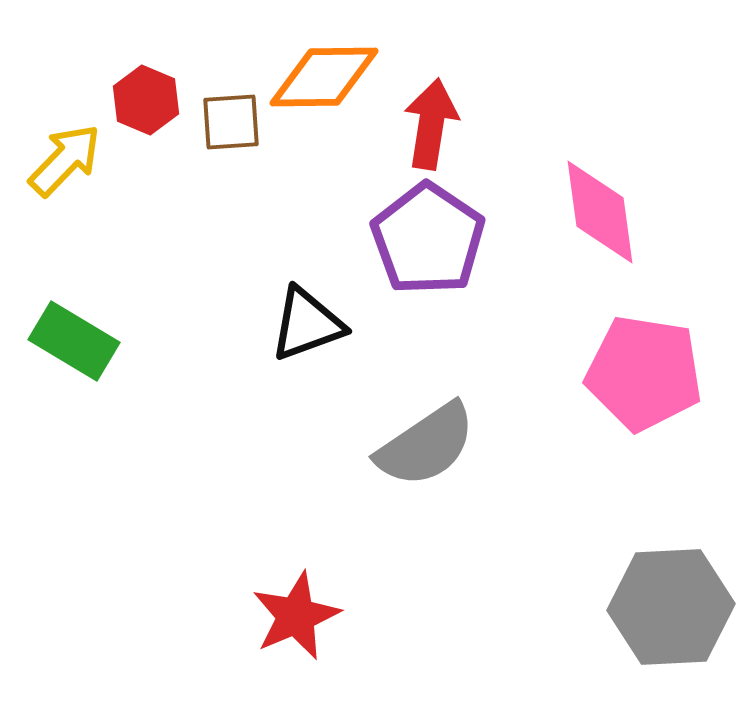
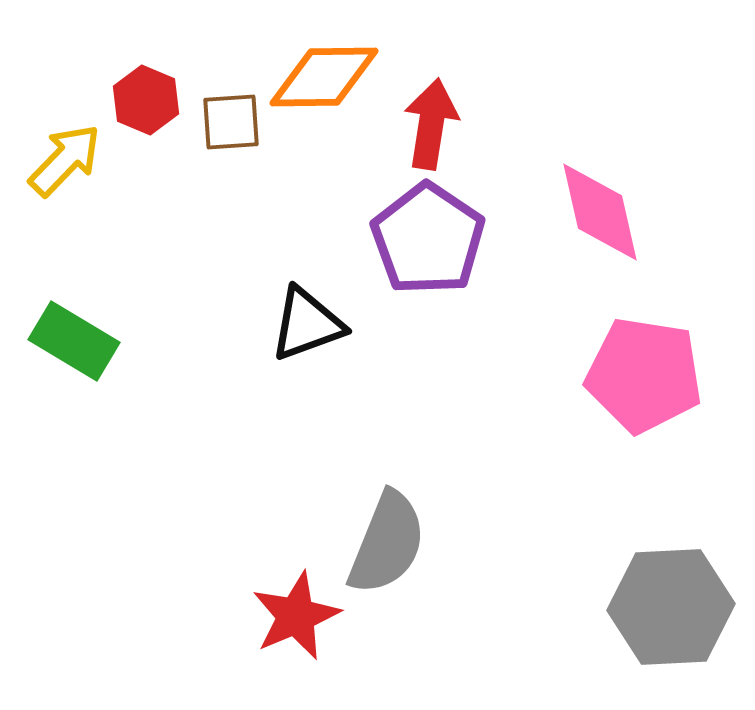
pink diamond: rotated 5 degrees counterclockwise
pink pentagon: moved 2 px down
gray semicircle: moved 39 px left, 98 px down; rotated 34 degrees counterclockwise
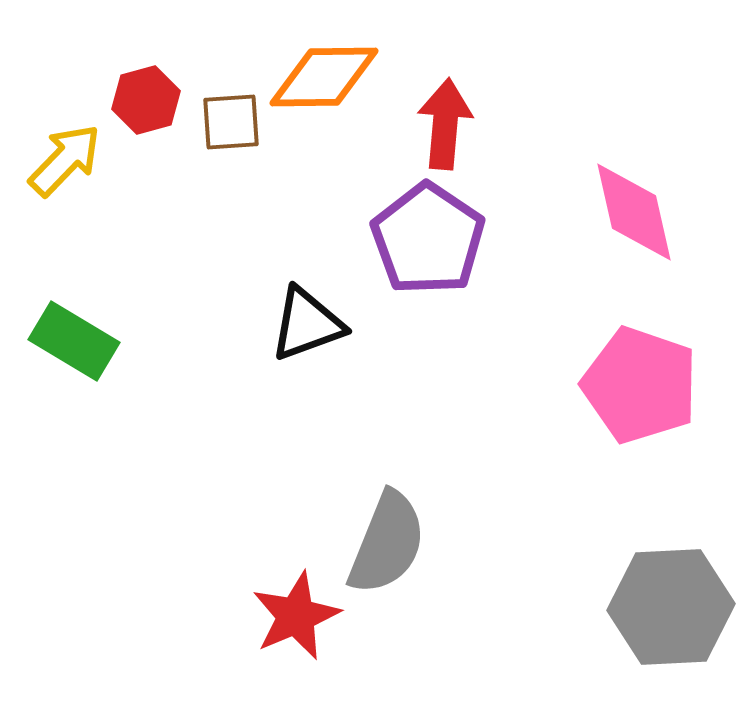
red hexagon: rotated 22 degrees clockwise
red arrow: moved 14 px right; rotated 4 degrees counterclockwise
pink diamond: moved 34 px right
pink pentagon: moved 4 px left, 10 px down; rotated 10 degrees clockwise
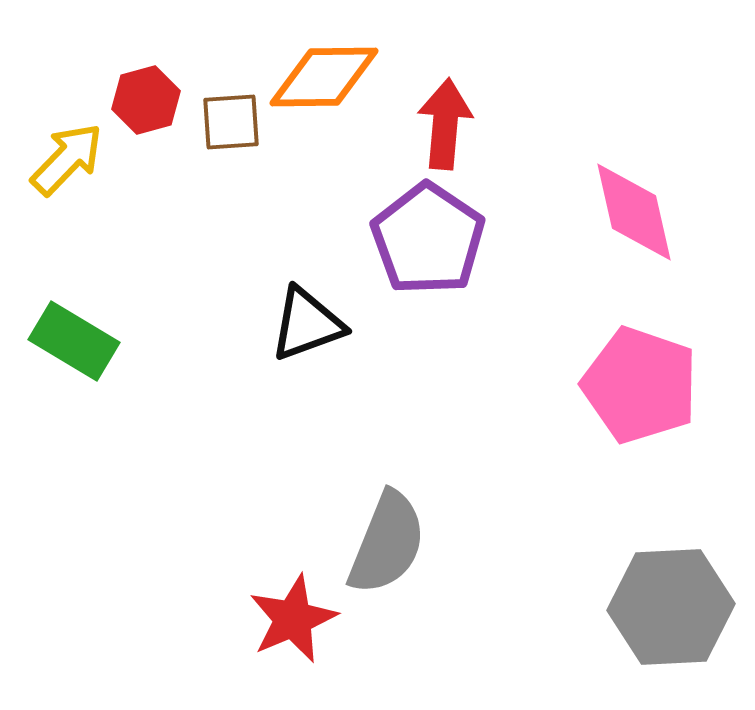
yellow arrow: moved 2 px right, 1 px up
red star: moved 3 px left, 3 px down
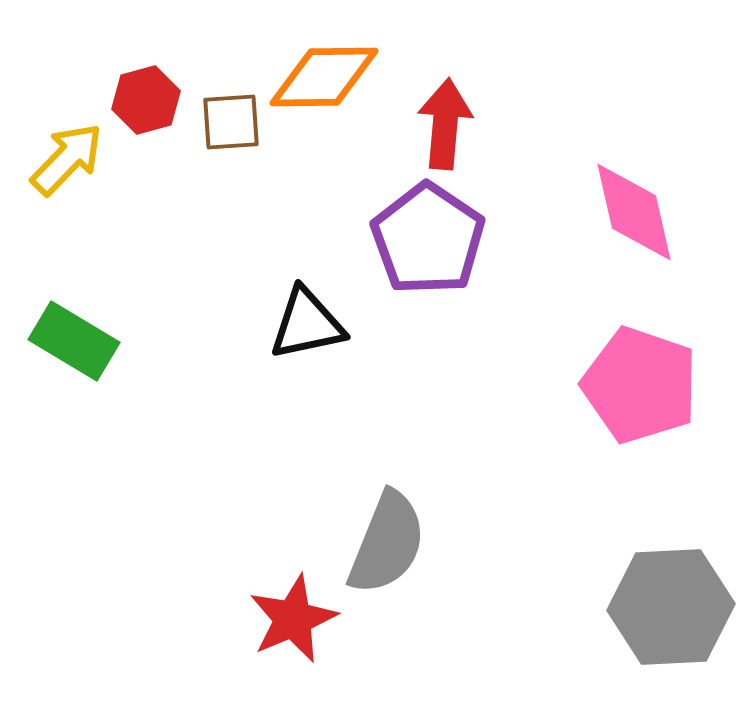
black triangle: rotated 8 degrees clockwise
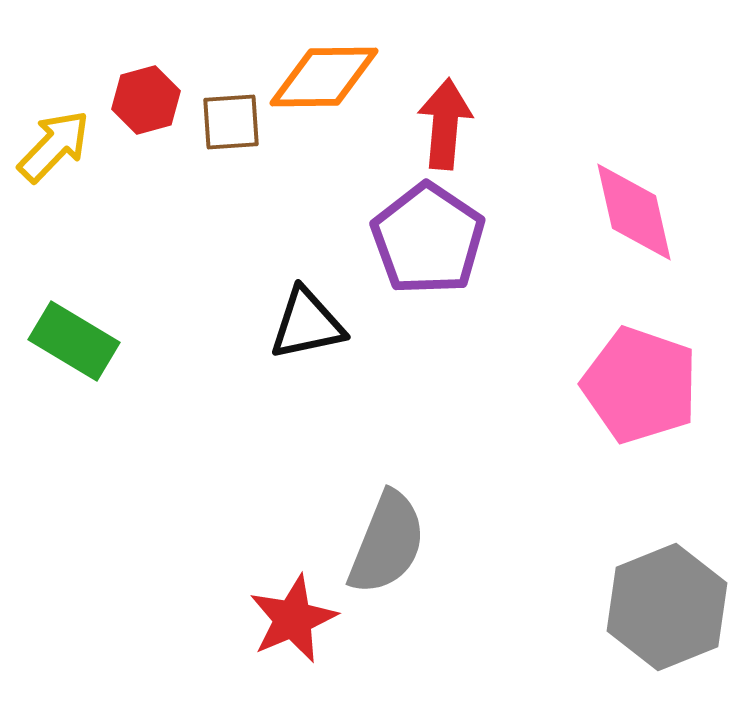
yellow arrow: moved 13 px left, 13 px up
gray hexagon: moved 4 px left; rotated 19 degrees counterclockwise
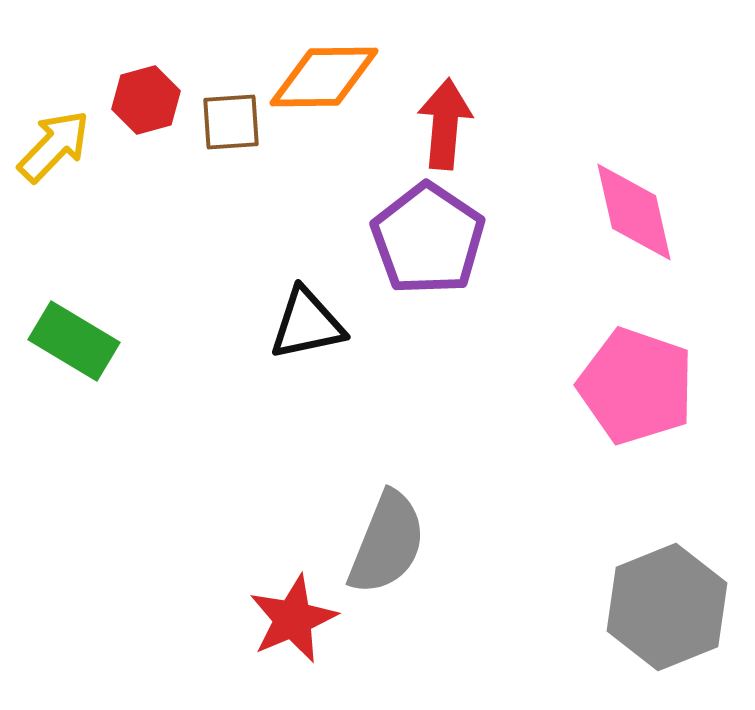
pink pentagon: moved 4 px left, 1 px down
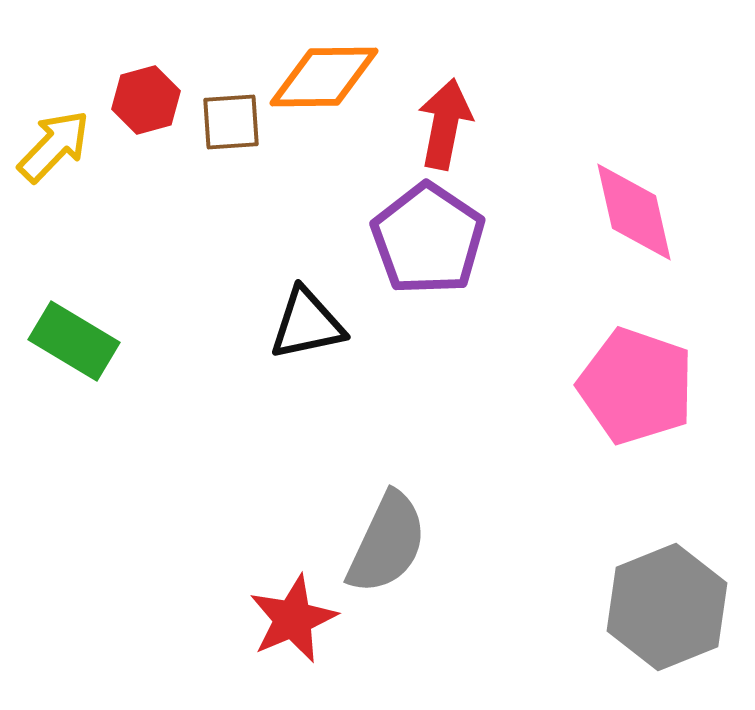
red arrow: rotated 6 degrees clockwise
gray semicircle: rotated 3 degrees clockwise
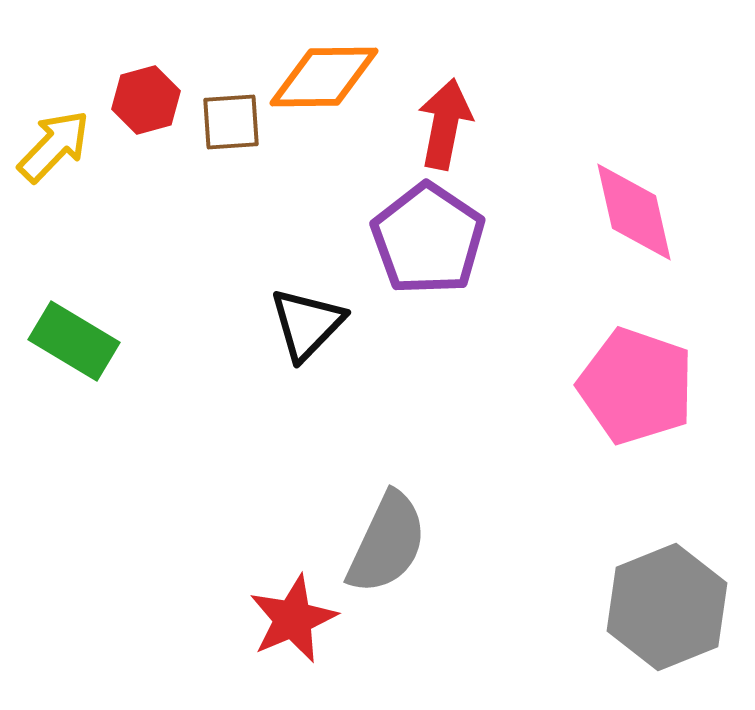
black triangle: rotated 34 degrees counterclockwise
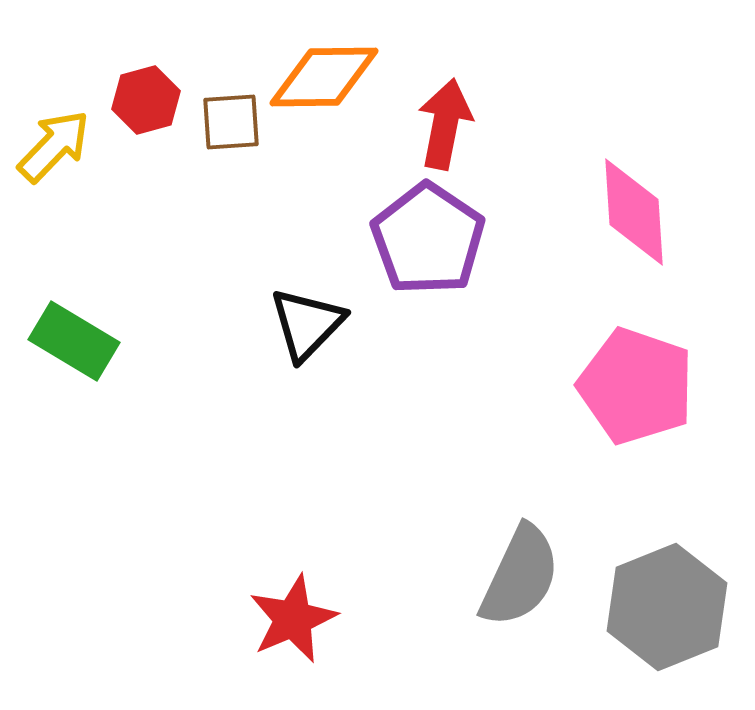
pink diamond: rotated 9 degrees clockwise
gray semicircle: moved 133 px right, 33 px down
